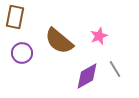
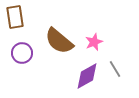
brown rectangle: rotated 20 degrees counterclockwise
pink star: moved 5 px left, 6 px down
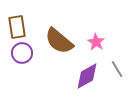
brown rectangle: moved 2 px right, 10 px down
pink star: moved 2 px right; rotated 18 degrees counterclockwise
gray line: moved 2 px right
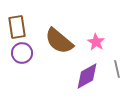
gray line: rotated 18 degrees clockwise
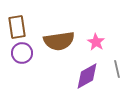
brown semicircle: rotated 48 degrees counterclockwise
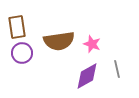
pink star: moved 4 px left, 2 px down; rotated 12 degrees counterclockwise
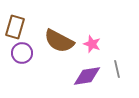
brown rectangle: moved 2 px left; rotated 25 degrees clockwise
brown semicircle: rotated 36 degrees clockwise
purple diamond: rotated 20 degrees clockwise
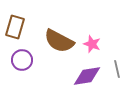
purple circle: moved 7 px down
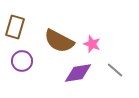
purple circle: moved 1 px down
gray line: moved 2 px left, 1 px down; rotated 36 degrees counterclockwise
purple diamond: moved 9 px left, 3 px up
